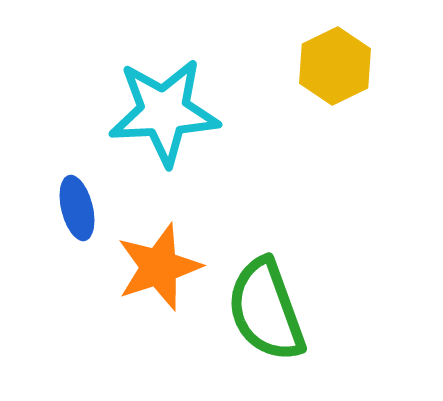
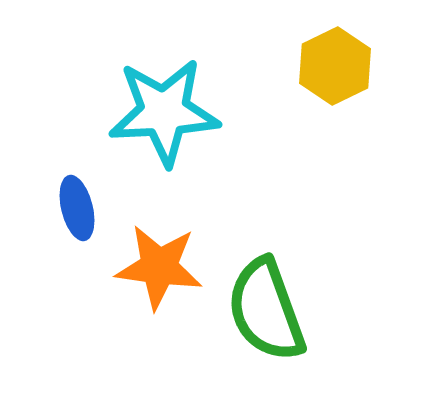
orange star: rotated 26 degrees clockwise
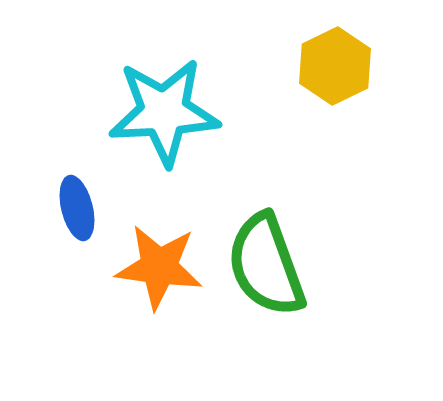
green semicircle: moved 45 px up
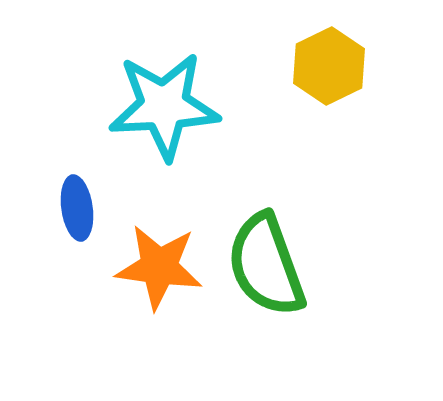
yellow hexagon: moved 6 px left
cyan star: moved 6 px up
blue ellipse: rotated 6 degrees clockwise
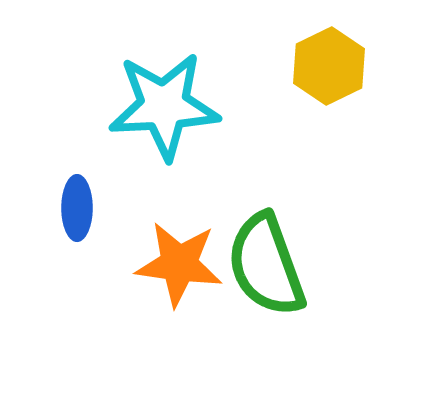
blue ellipse: rotated 8 degrees clockwise
orange star: moved 20 px right, 3 px up
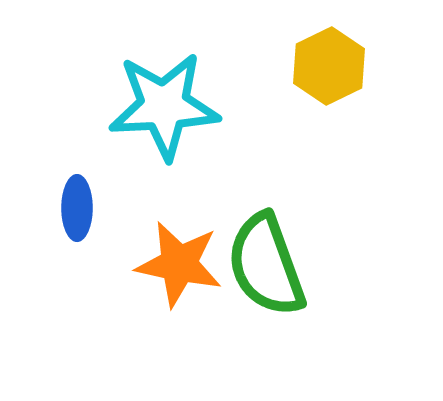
orange star: rotated 4 degrees clockwise
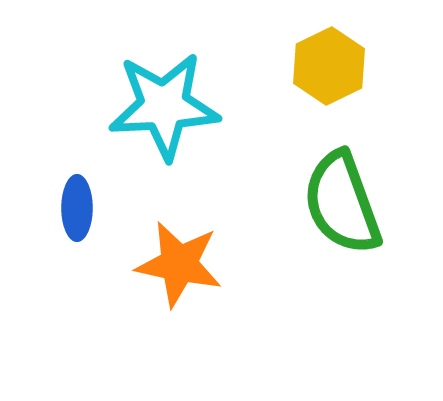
green semicircle: moved 76 px right, 62 px up
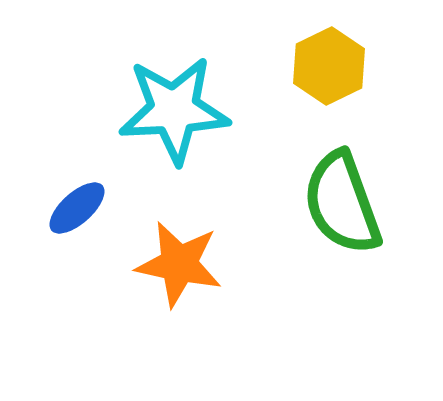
cyan star: moved 10 px right, 4 px down
blue ellipse: rotated 48 degrees clockwise
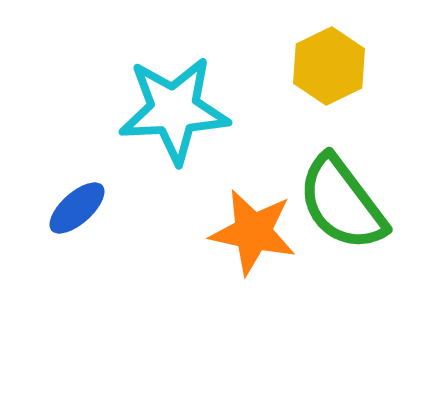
green semicircle: rotated 17 degrees counterclockwise
orange star: moved 74 px right, 32 px up
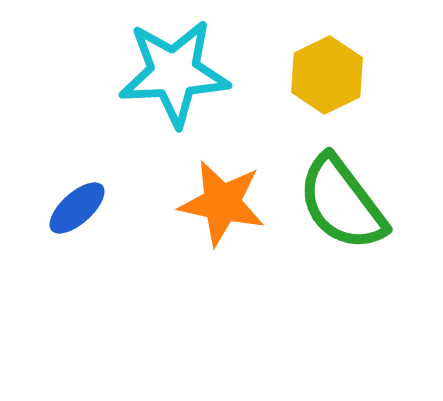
yellow hexagon: moved 2 px left, 9 px down
cyan star: moved 37 px up
orange star: moved 31 px left, 29 px up
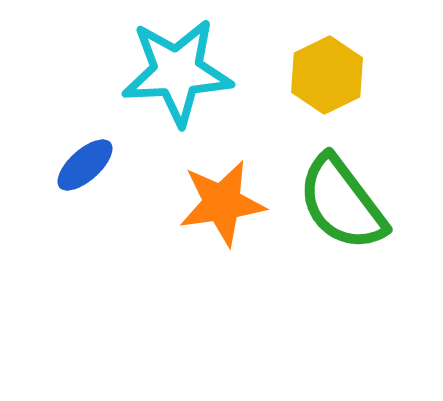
cyan star: moved 3 px right, 1 px up
orange star: rotated 20 degrees counterclockwise
blue ellipse: moved 8 px right, 43 px up
